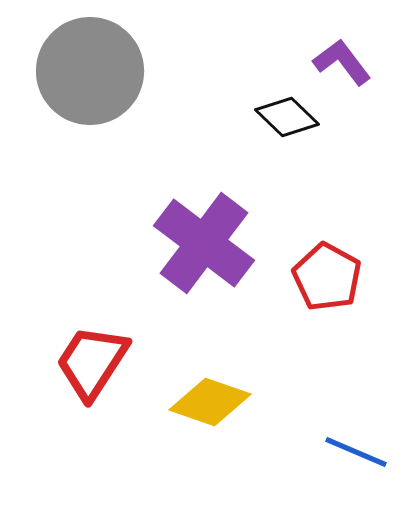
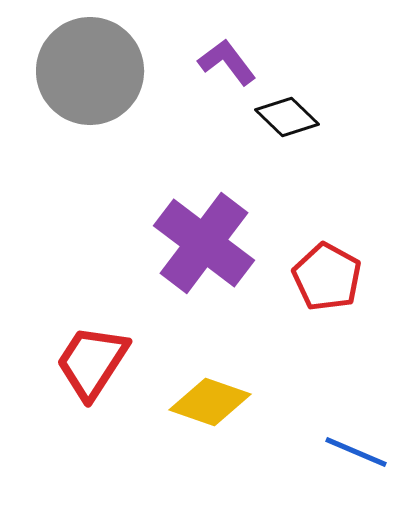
purple L-shape: moved 115 px left
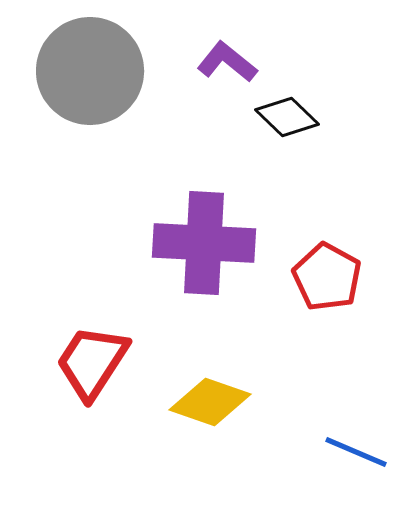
purple L-shape: rotated 14 degrees counterclockwise
purple cross: rotated 34 degrees counterclockwise
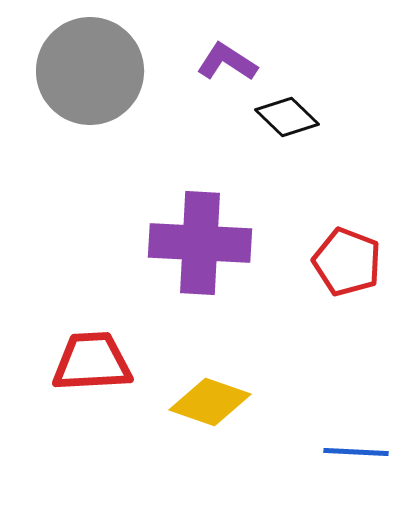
purple L-shape: rotated 6 degrees counterclockwise
purple cross: moved 4 px left
red pentagon: moved 20 px right, 15 px up; rotated 8 degrees counterclockwise
red trapezoid: rotated 54 degrees clockwise
blue line: rotated 20 degrees counterclockwise
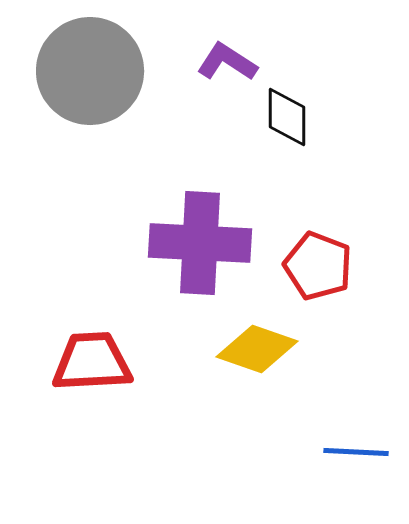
black diamond: rotated 46 degrees clockwise
red pentagon: moved 29 px left, 4 px down
yellow diamond: moved 47 px right, 53 px up
